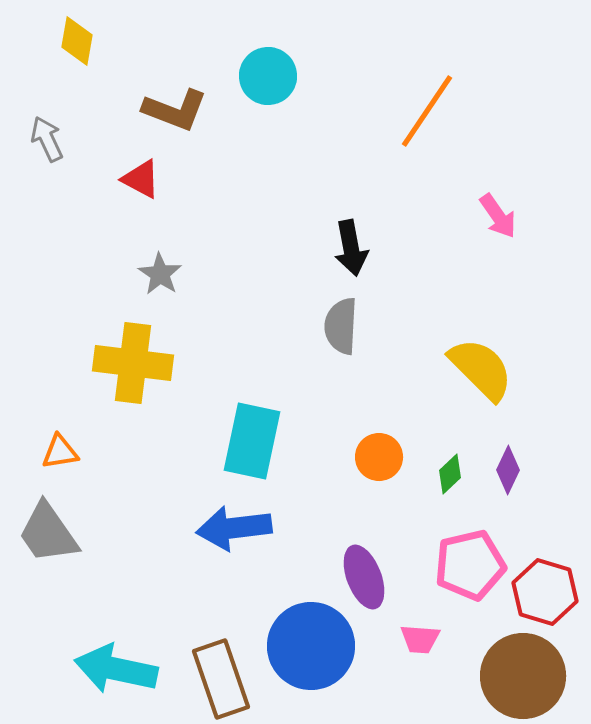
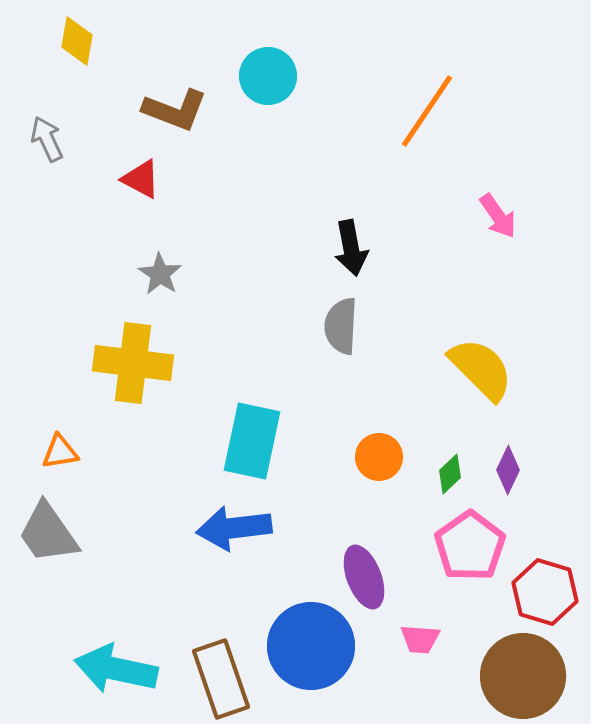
pink pentagon: moved 19 px up; rotated 22 degrees counterclockwise
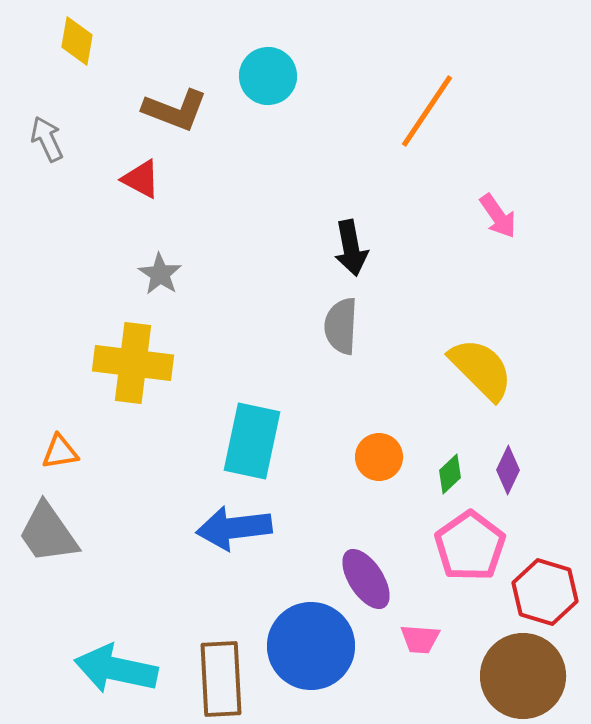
purple ellipse: moved 2 px right, 2 px down; rotated 12 degrees counterclockwise
brown rectangle: rotated 16 degrees clockwise
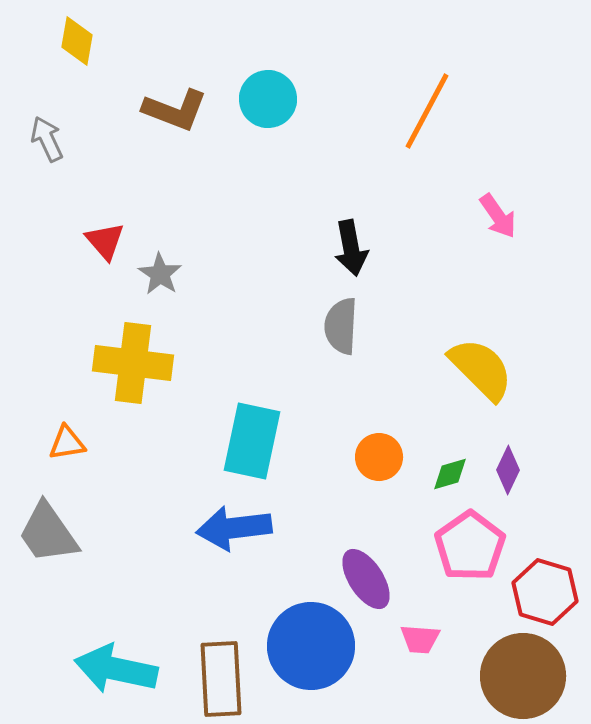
cyan circle: moved 23 px down
orange line: rotated 6 degrees counterclockwise
red triangle: moved 36 px left, 62 px down; rotated 21 degrees clockwise
orange triangle: moved 7 px right, 9 px up
green diamond: rotated 27 degrees clockwise
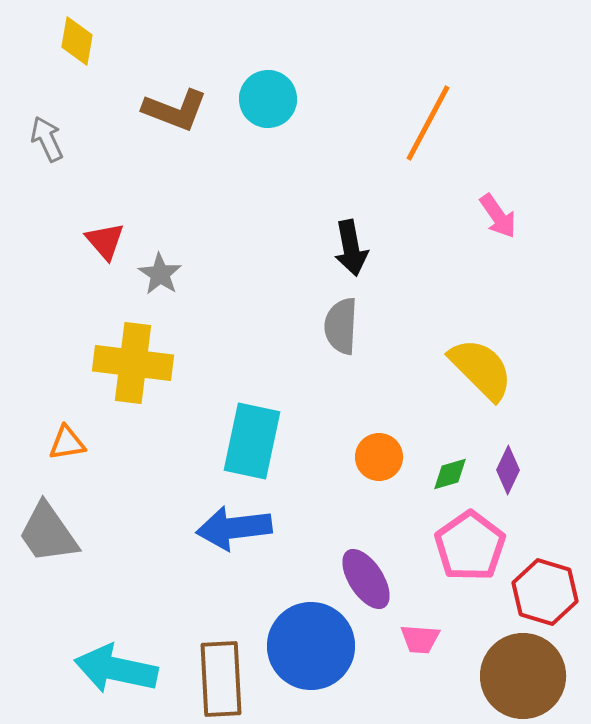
orange line: moved 1 px right, 12 px down
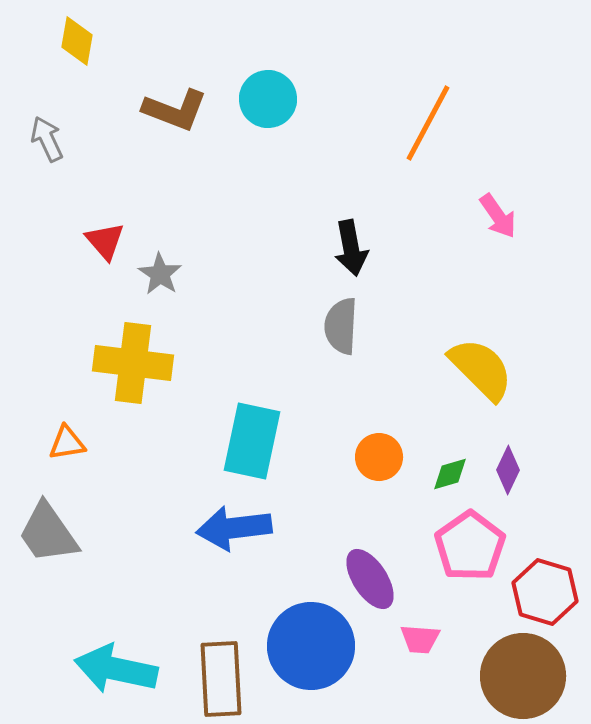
purple ellipse: moved 4 px right
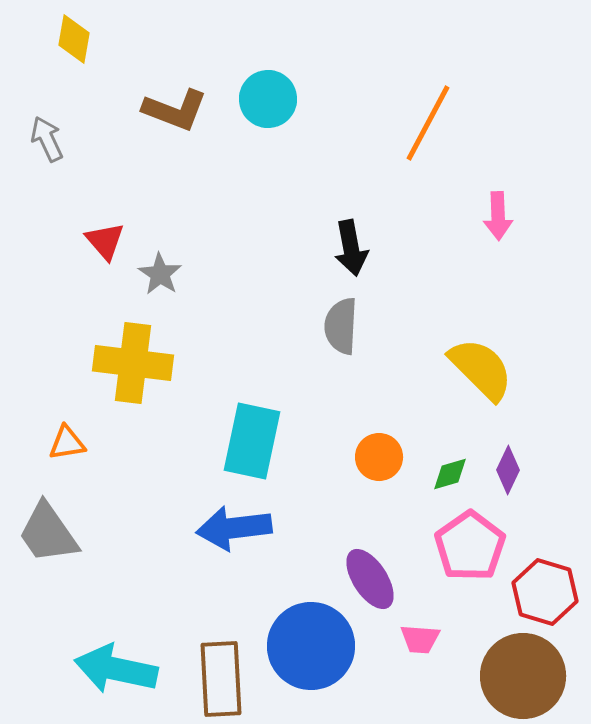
yellow diamond: moved 3 px left, 2 px up
pink arrow: rotated 33 degrees clockwise
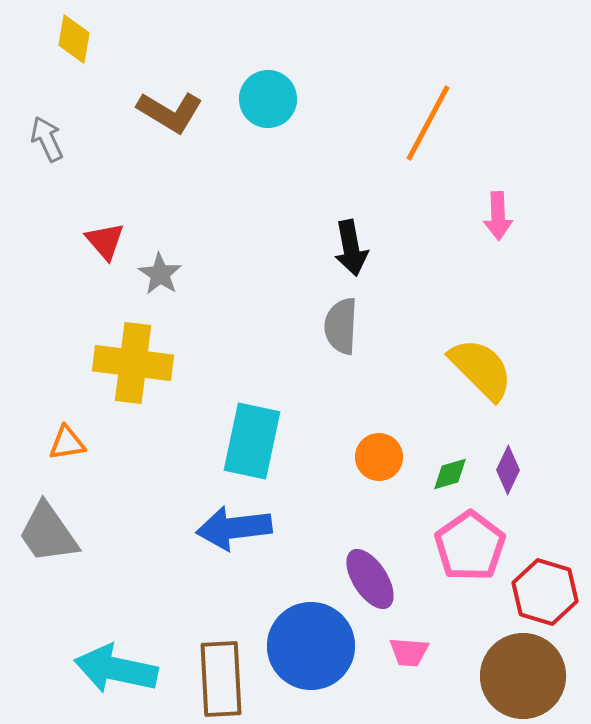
brown L-shape: moved 5 px left, 2 px down; rotated 10 degrees clockwise
pink trapezoid: moved 11 px left, 13 px down
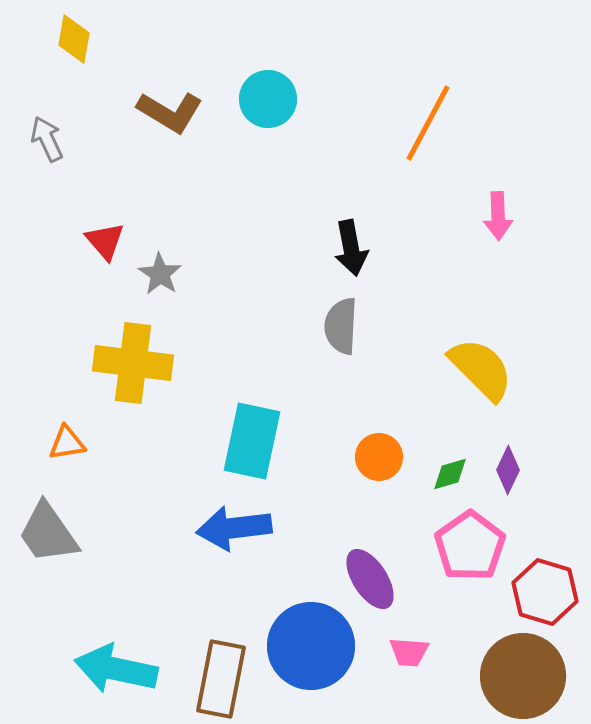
brown rectangle: rotated 14 degrees clockwise
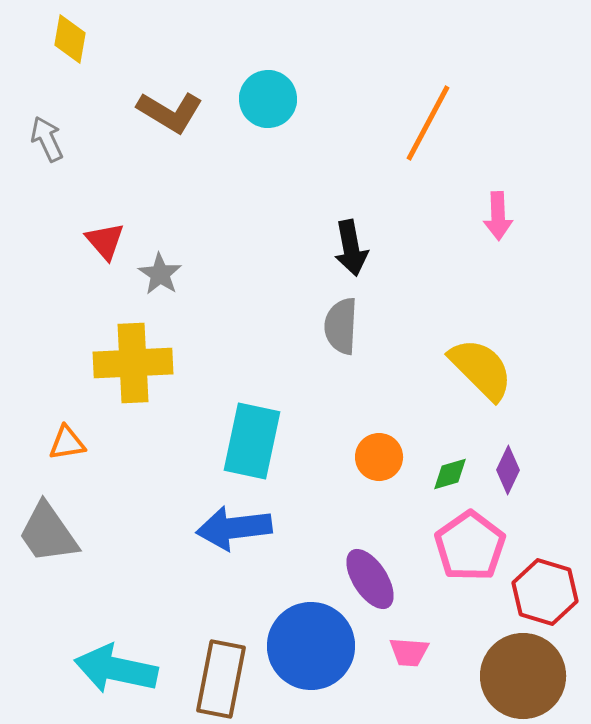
yellow diamond: moved 4 px left
yellow cross: rotated 10 degrees counterclockwise
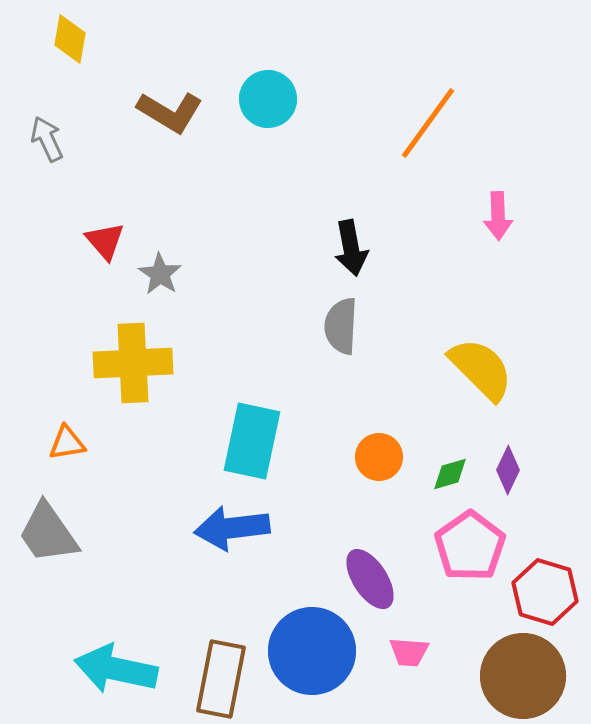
orange line: rotated 8 degrees clockwise
blue arrow: moved 2 px left
blue circle: moved 1 px right, 5 px down
